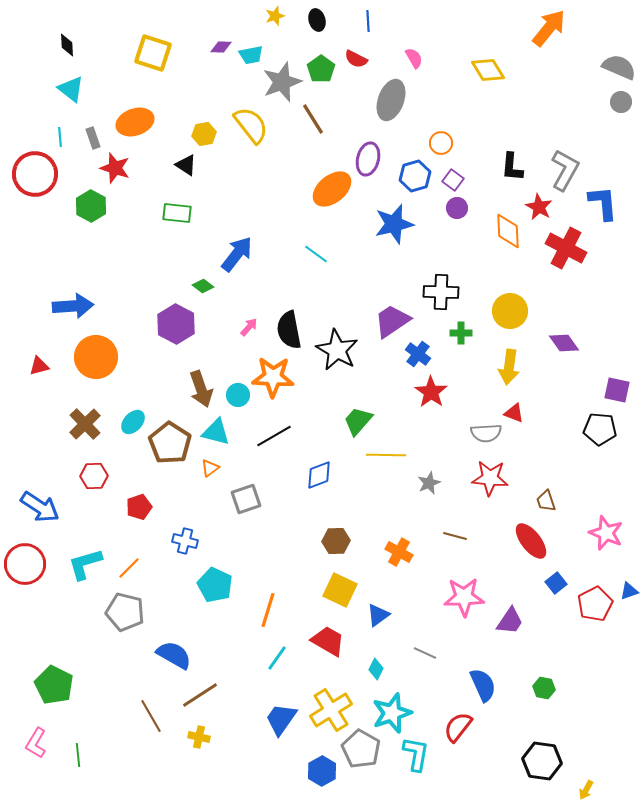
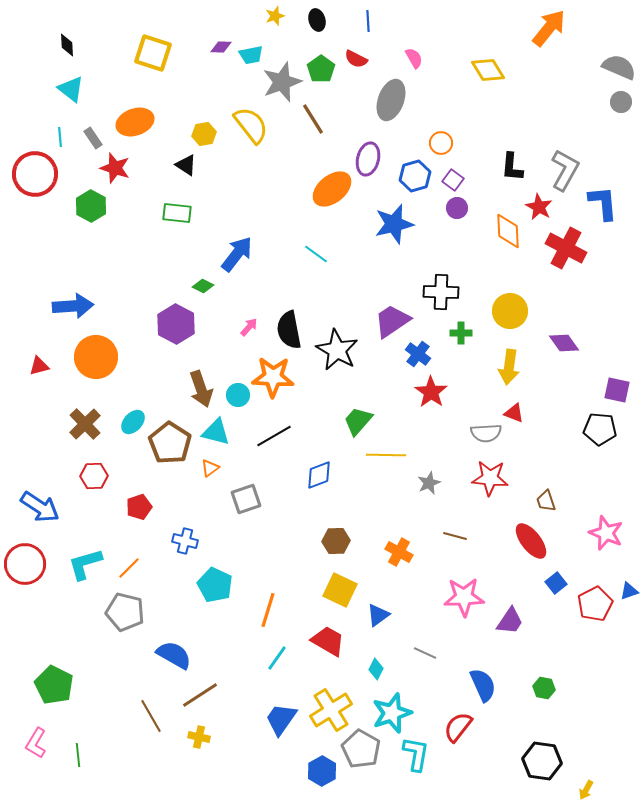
gray rectangle at (93, 138): rotated 15 degrees counterclockwise
green diamond at (203, 286): rotated 10 degrees counterclockwise
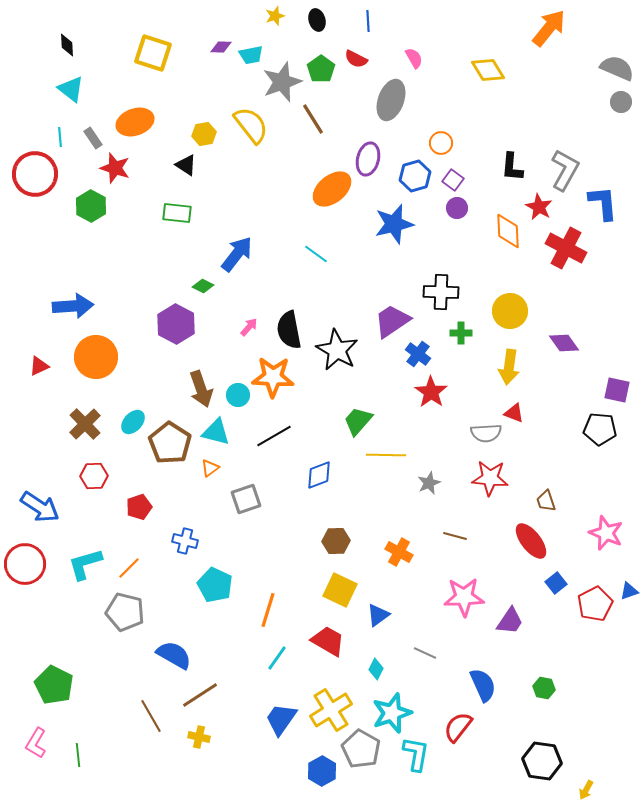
gray semicircle at (619, 67): moved 2 px left, 1 px down
red triangle at (39, 366): rotated 10 degrees counterclockwise
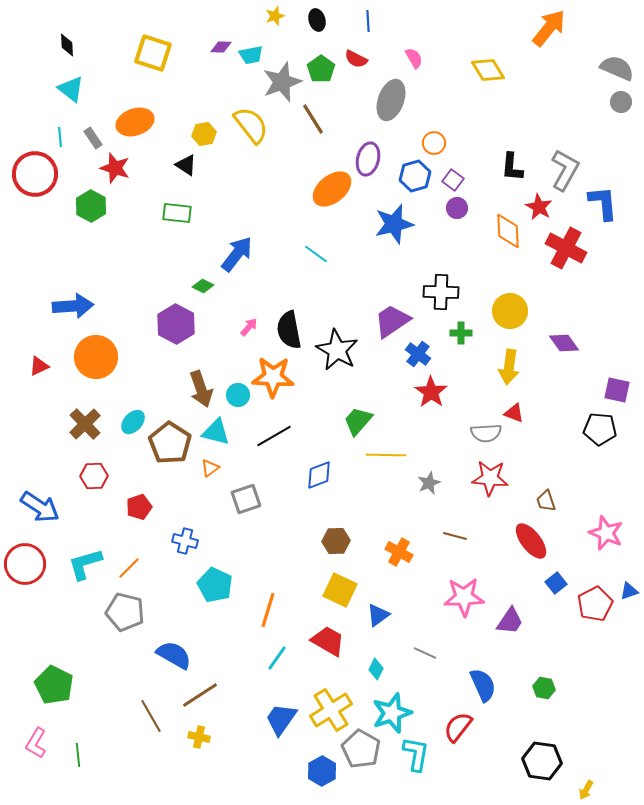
orange circle at (441, 143): moved 7 px left
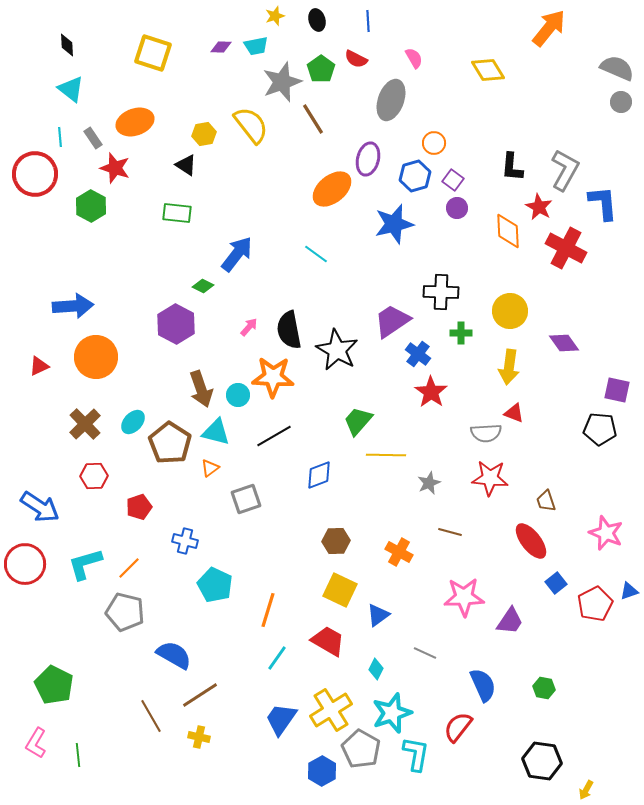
cyan trapezoid at (251, 55): moved 5 px right, 9 px up
brown line at (455, 536): moved 5 px left, 4 px up
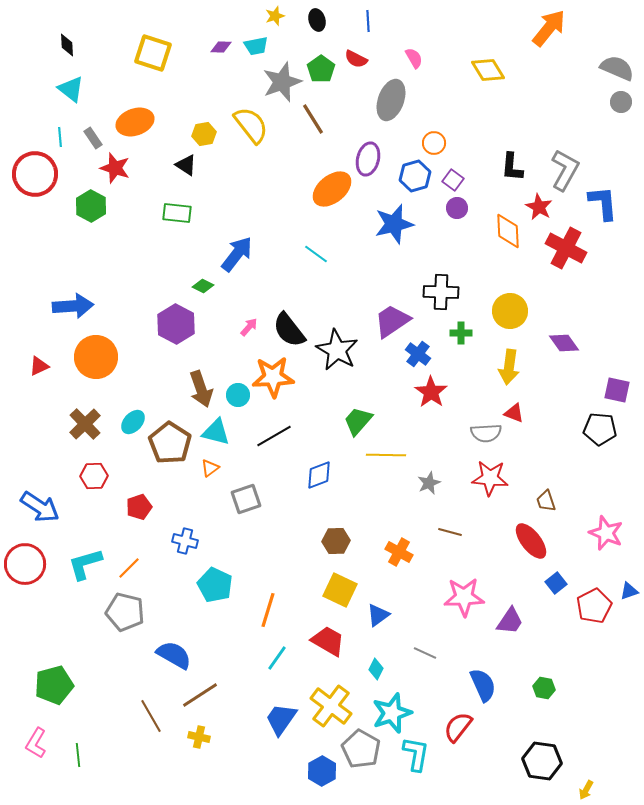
black semicircle at (289, 330): rotated 27 degrees counterclockwise
orange star at (273, 377): rotated 6 degrees counterclockwise
red pentagon at (595, 604): moved 1 px left, 2 px down
green pentagon at (54, 685): rotated 30 degrees clockwise
yellow cross at (331, 710): moved 4 px up; rotated 21 degrees counterclockwise
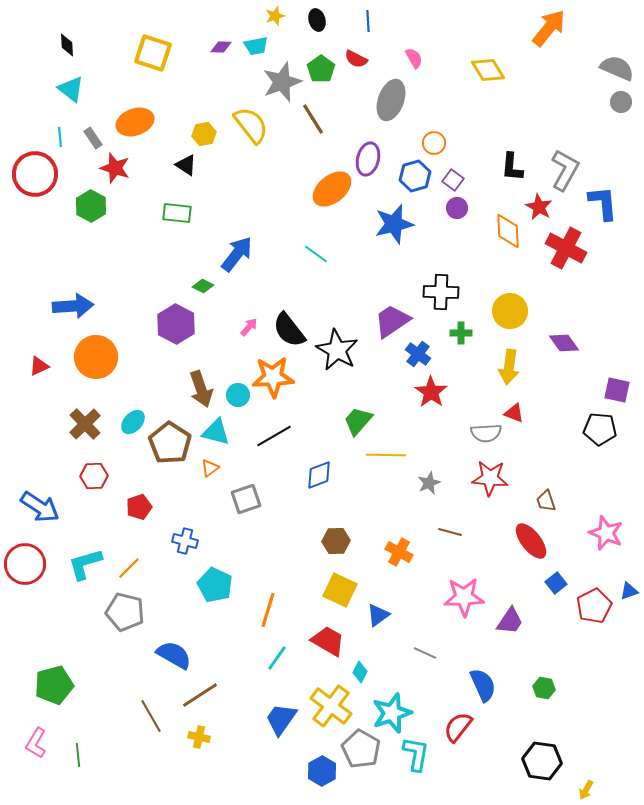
cyan diamond at (376, 669): moved 16 px left, 3 px down
